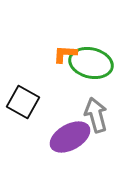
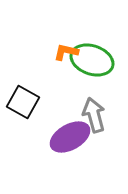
orange L-shape: moved 1 px right, 2 px up; rotated 10 degrees clockwise
green ellipse: moved 1 px right, 3 px up; rotated 6 degrees clockwise
gray arrow: moved 2 px left
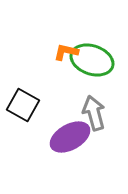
black square: moved 3 px down
gray arrow: moved 2 px up
